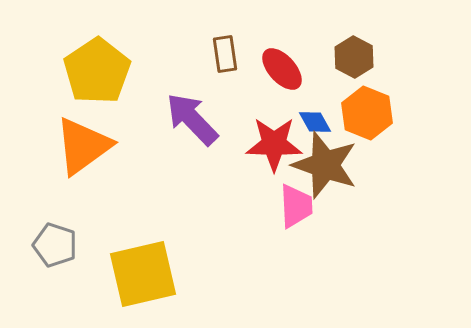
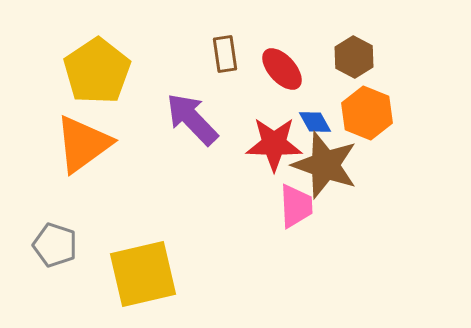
orange triangle: moved 2 px up
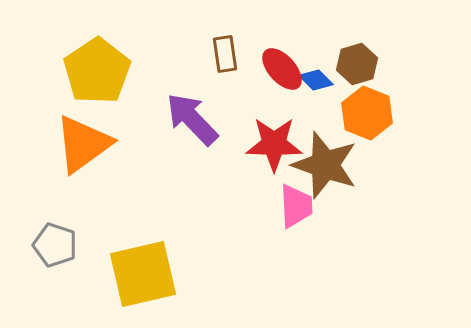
brown hexagon: moved 3 px right, 7 px down; rotated 15 degrees clockwise
blue diamond: moved 1 px right, 42 px up; rotated 16 degrees counterclockwise
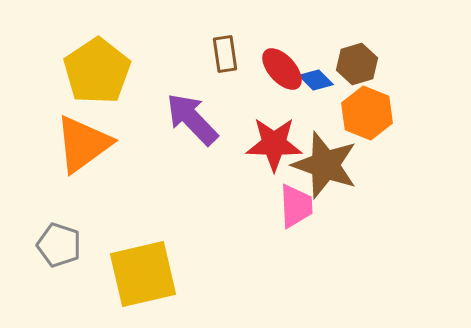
gray pentagon: moved 4 px right
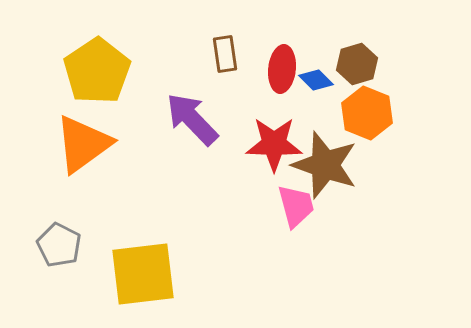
red ellipse: rotated 48 degrees clockwise
pink trapezoid: rotated 12 degrees counterclockwise
gray pentagon: rotated 9 degrees clockwise
yellow square: rotated 6 degrees clockwise
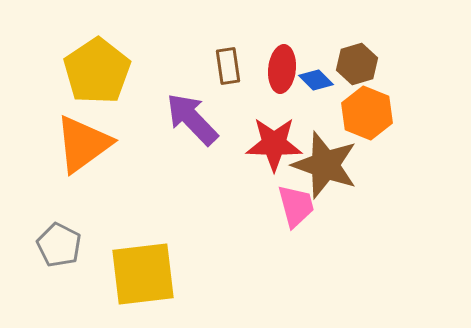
brown rectangle: moved 3 px right, 12 px down
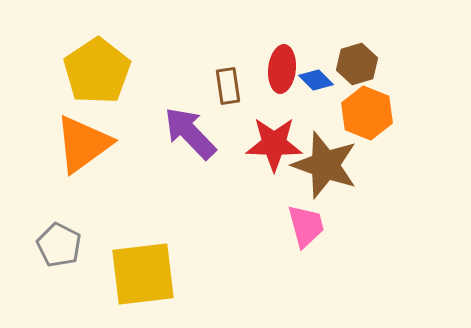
brown rectangle: moved 20 px down
purple arrow: moved 2 px left, 14 px down
pink trapezoid: moved 10 px right, 20 px down
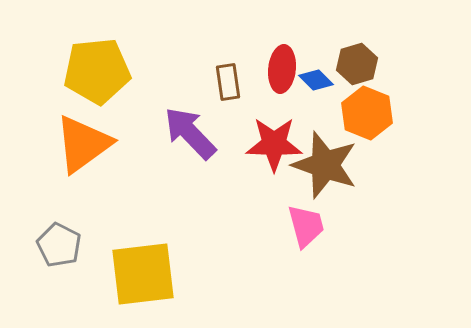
yellow pentagon: rotated 28 degrees clockwise
brown rectangle: moved 4 px up
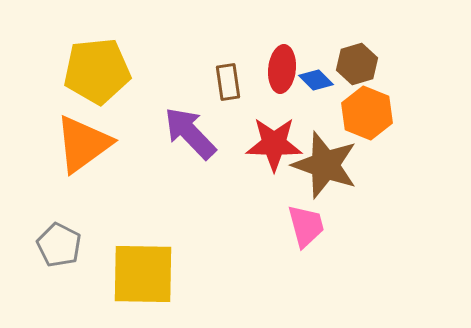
yellow square: rotated 8 degrees clockwise
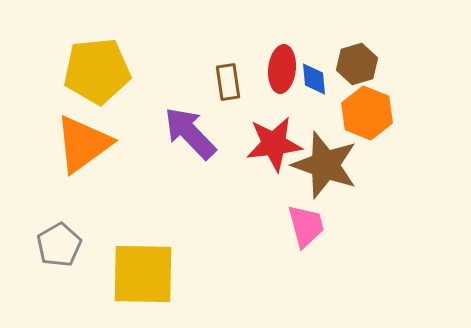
blue diamond: moved 2 px left, 1 px up; rotated 40 degrees clockwise
red star: rotated 8 degrees counterclockwise
gray pentagon: rotated 15 degrees clockwise
